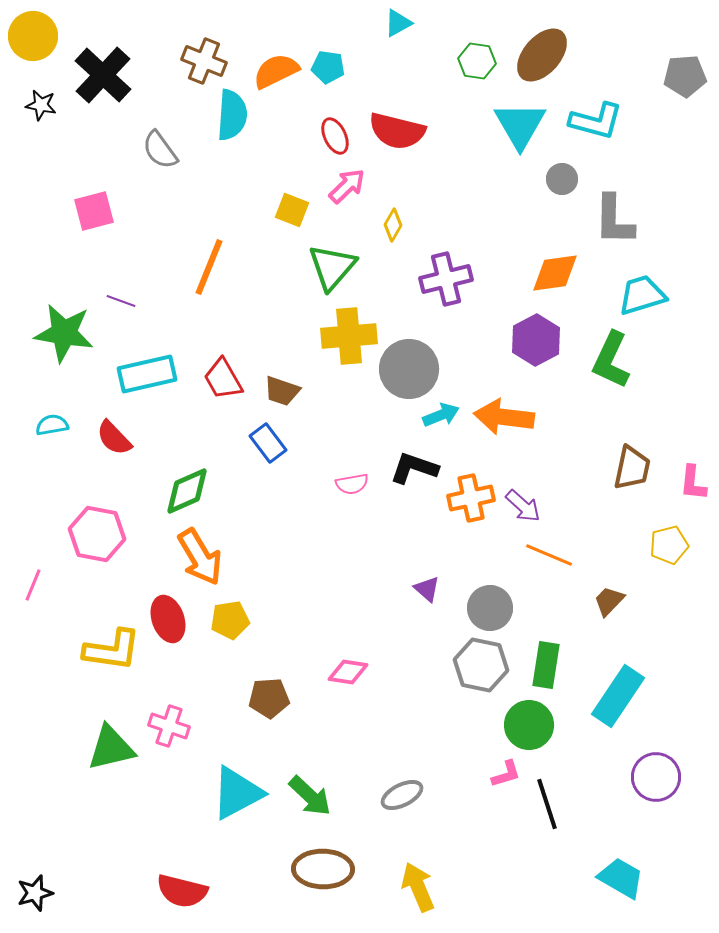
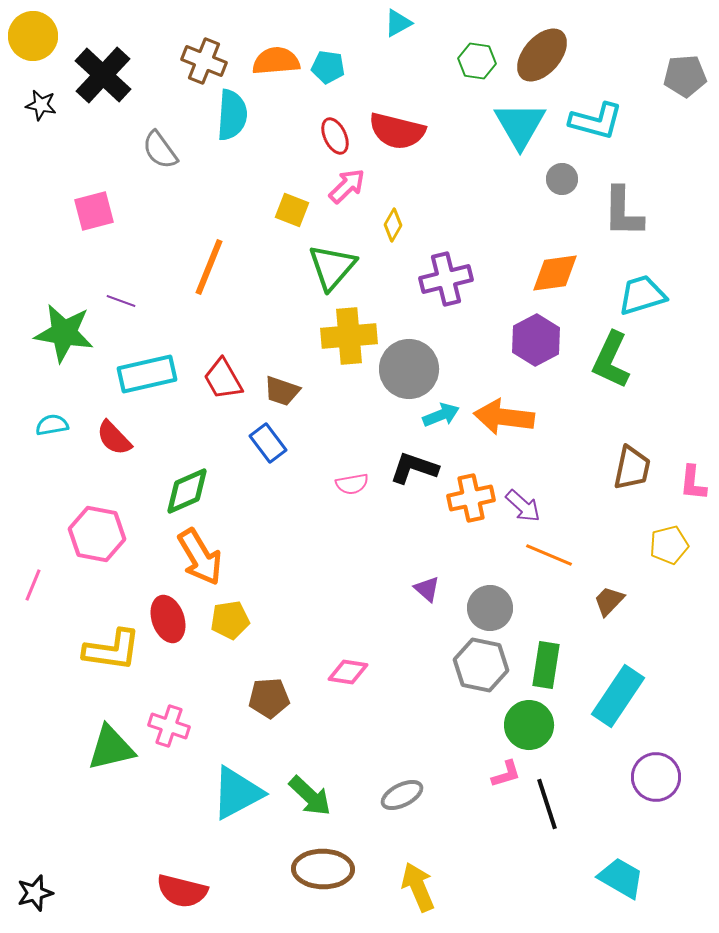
orange semicircle at (276, 71): moved 10 px up; rotated 21 degrees clockwise
gray L-shape at (614, 220): moved 9 px right, 8 px up
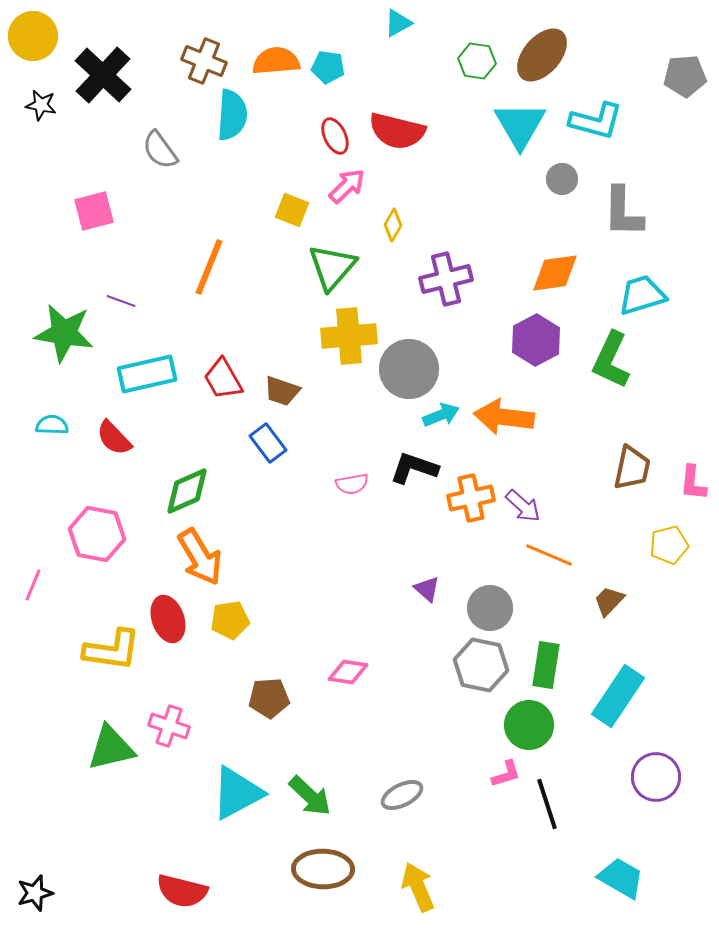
cyan semicircle at (52, 425): rotated 12 degrees clockwise
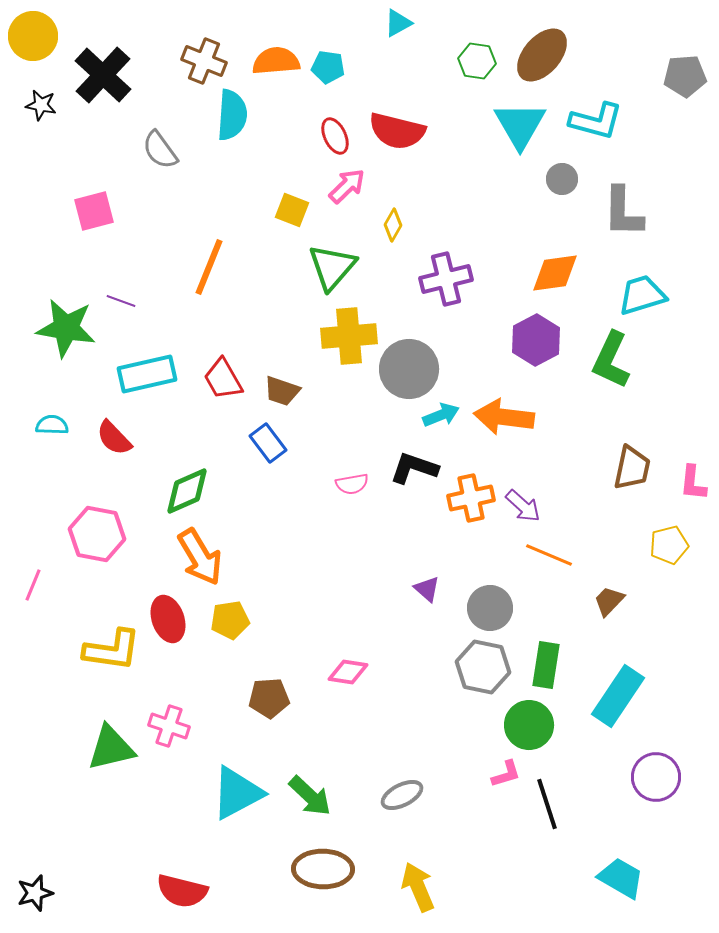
green star at (64, 333): moved 2 px right, 5 px up
gray hexagon at (481, 665): moved 2 px right, 2 px down
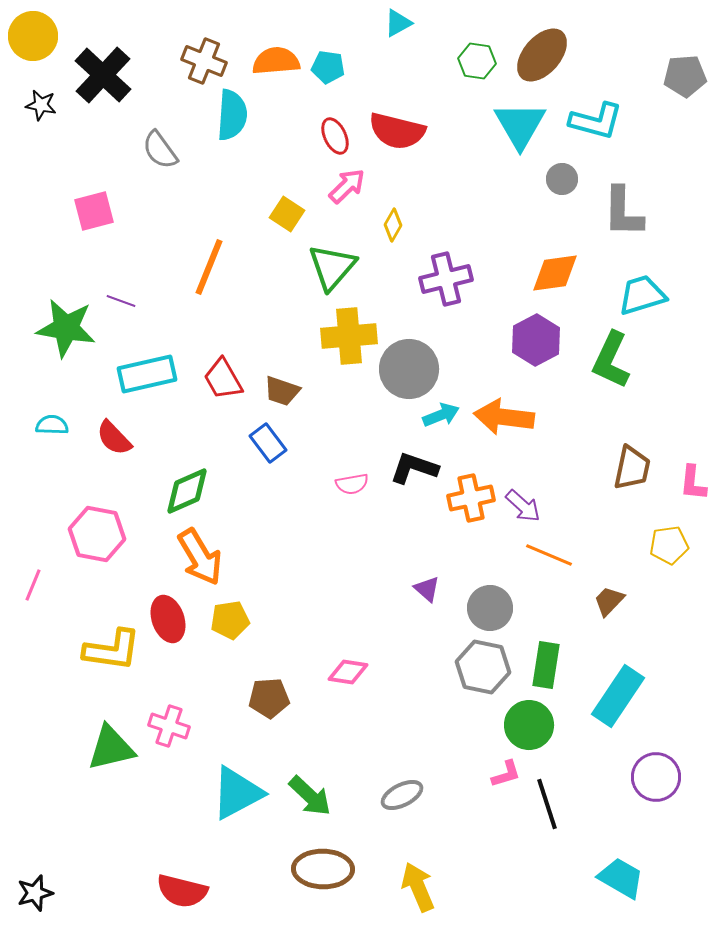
yellow square at (292, 210): moved 5 px left, 4 px down; rotated 12 degrees clockwise
yellow pentagon at (669, 545): rotated 6 degrees clockwise
